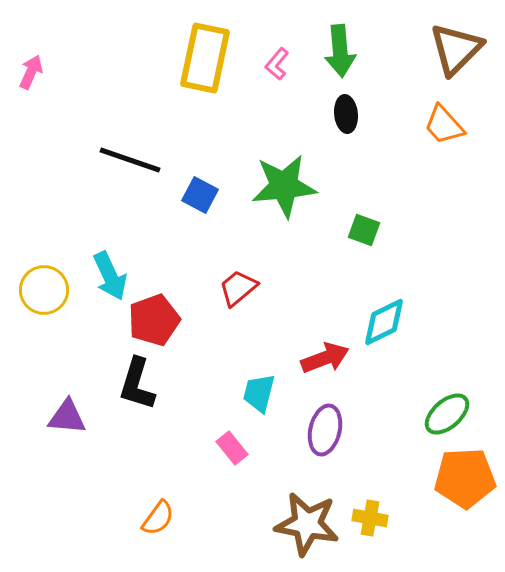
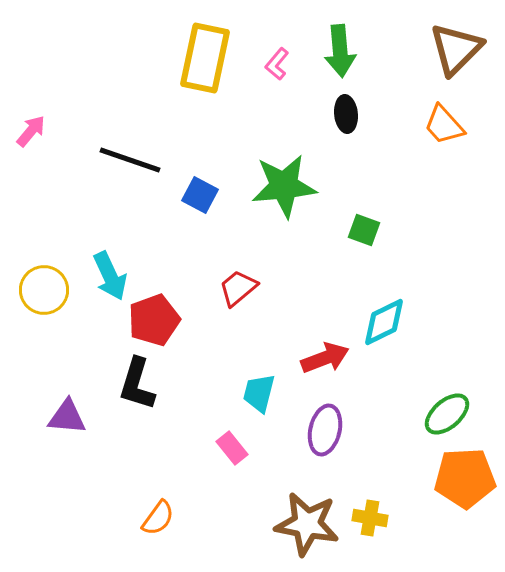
pink arrow: moved 59 px down; rotated 16 degrees clockwise
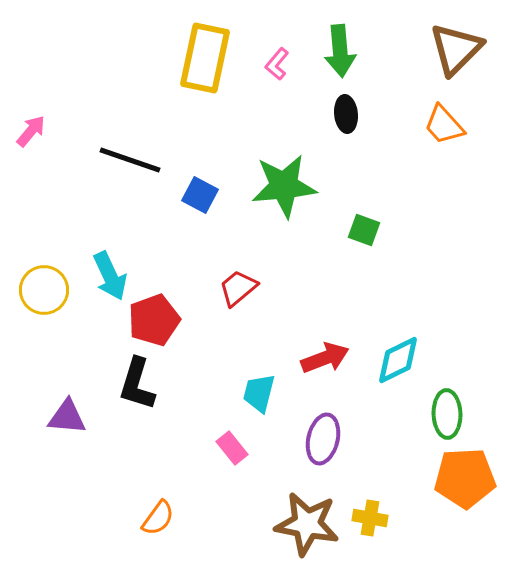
cyan diamond: moved 14 px right, 38 px down
green ellipse: rotated 51 degrees counterclockwise
purple ellipse: moved 2 px left, 9 px down
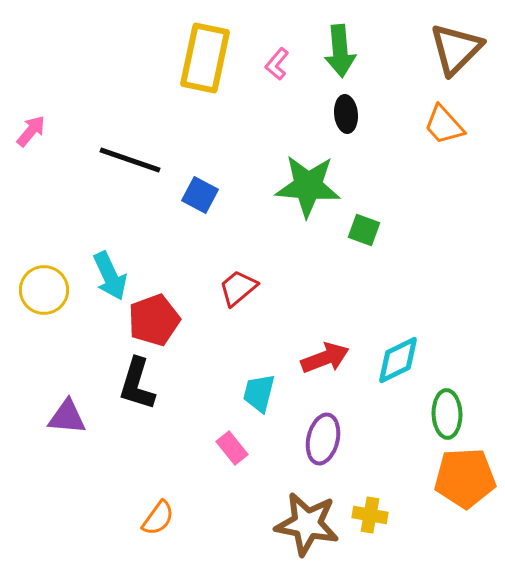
green star: moved 24 px right; rotated 10 degrees clockwise
yellow cross: moved 3 px up
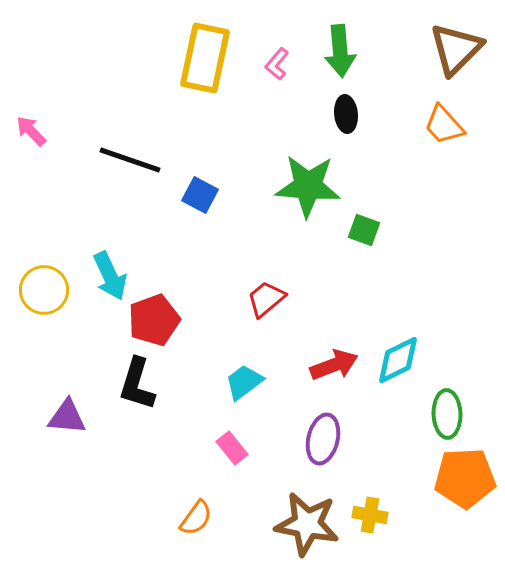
pink arrow: rotated 84 degrees counterclockwise
red trapezoid: moved 28 px right, 11 px down
red arrow: moved 9 px right, 7 px down
cyan trapezoid: moved 15 px left, 11 px up; rotated 39 degrees clockwise
orange semicircle: moved 38 px right
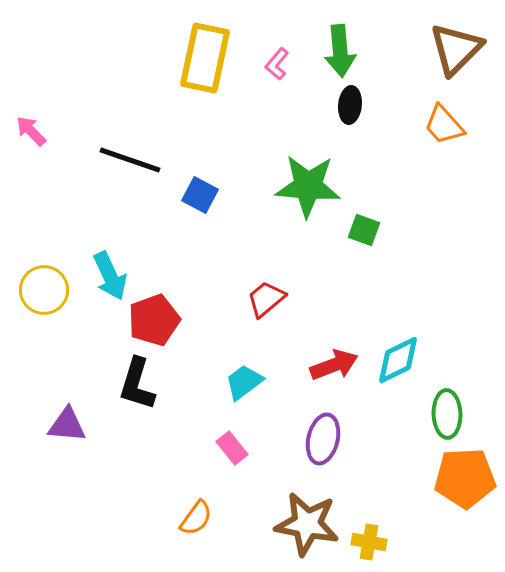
black ellipse: moved 4 px right, 9 px up; rotated 12 degrees clockwise
purple triangle: moved 8 px down
yellow cross: moved 1 px left, 27 px down
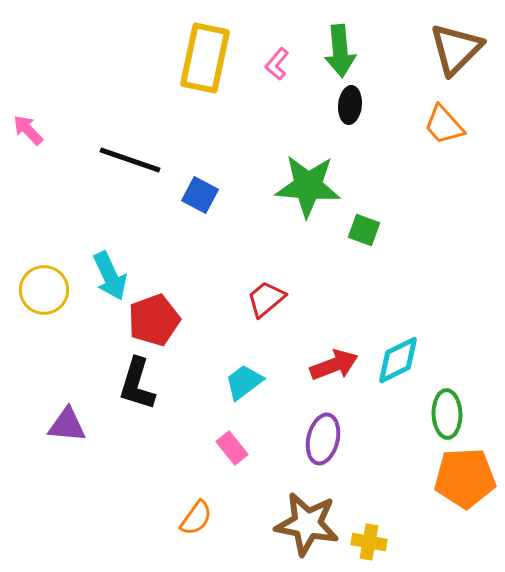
pink arrow: moved 3 px left, 1 px up
